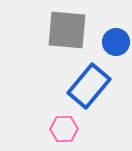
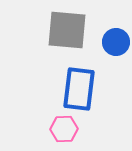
blue rectangle: moved 10 px left, 3 px down; rotated 33 degrees counterclockwise
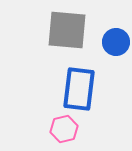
pink hexagon: rotated 12 degrees counterclockwise
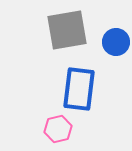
gray square: rotated 15 degrees counterclockwise
pink hexagon: moved 6 px left
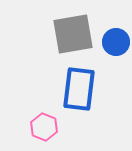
gray square: moved 6 px right, 4 px down
pink hexagon: moved 14 px left, 2 px up; rotated 24 degrees counterclockwise
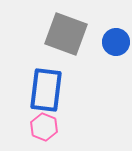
gray square: moved 7 px left; rotated 30 degrees clockwise
blue rectangle: moved 33 px left, 1 px down
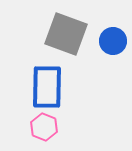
blue circle: moved 3 px left, 1 px up
blue rectangle: moved 1 px right, 3 px up; rotated 6 degrees counterclockwise
